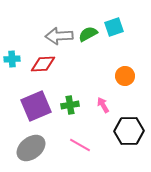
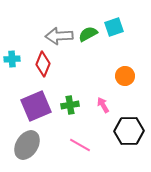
red diamond: rotated 65 degrees counterclockwise
gray ellipse: moved 4 px left, 3 px up; rotated 20 degrees counterclockwise
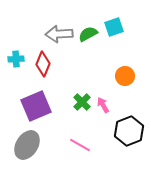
gray arrow: moved 2 px up
cyan cross: moved 4 px right
green cross: moved 12 px right, 3 px up; rotated 36 degrees counterclockwise
black hexagon: rotated 20 degrees counterclockwise
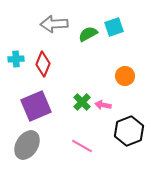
gray arrow: moved 5 px left, 10 px up
pink arrow: rotated 49 degrees counterclockwise
pink line: moved 2 px right, 1 px down
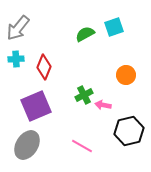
gray arrow: moved 36 px left, 4 px down; rotated 48 degrees counterclockwise
green semicircle: moved 3 px left
red diamond: moved 1 px right, 3 px down
orange circle: moved 1 px right, 1 px up
green cross: moved 2 px right, 7 px up; rotated 18 degrees clockwise
black hexagon: rotated 8 degrees clockwise
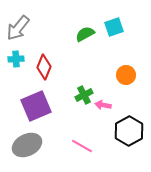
black hexagon: rotated 16 degrees counterclockwise
gray ellipse: rotated 32 degrees clockwise
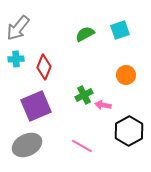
cyan square: moved 6 px right, 3 px down
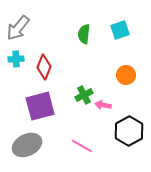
green semicircle: moved 1 px left; rotated 54 degrees counterclockwise
purple square: moved 4 px right; rotated 8 degrees clockwise
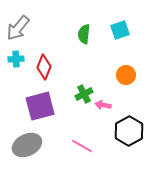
green cross: moved 1 px up
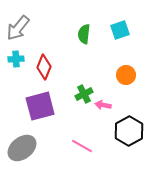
gray ellipse: moved 5 px left, 3 px down; rotated 12 degrees counterclockwise
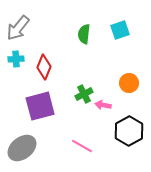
orange circle: moved 3 px right, 8 px down
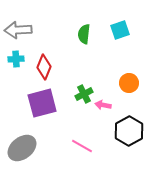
gray arrow: moved 2 px down; rotated 48 degrees clockwise
purple square: moved 2 px right, 3 px up
